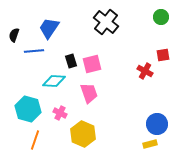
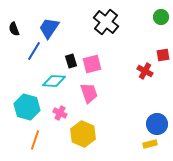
black semicircle: moved 6 px up; rotated 40 degrees counterclockwise
blue line: rotated 54 degrees counterclockwise
cyan hexagon: moved 1 px left, 2 px up
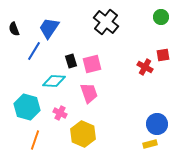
red cross: moved 4 px up
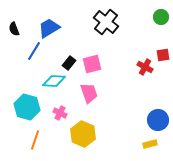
blue trapezoid: rotated 25 degrees clockwise
black rectangle: moved 2 px left, 2 px down; rotated 56 degrees clockwise
blue circle: moved 1 px right, 4 px up
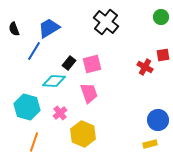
pink cross: rotated 24 degrees clockwise
orange line: moved 1 px left, 2 px down
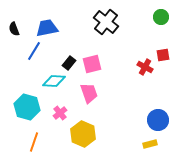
blue trapezoid: moved 2 px left; rotated 20 degrees clockwise
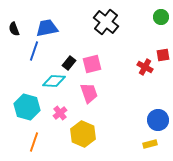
blue line: rotated 12 degrees counterclockwise
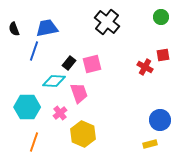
black cross: moved 1 px right
pink trapezoid: moved 10 px left
cyan hexagon: rotated 15 degrees counterclockwise
blue circle: moved 2 px right
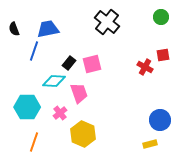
blue trapezoid: moved 1 px right, 1 px down
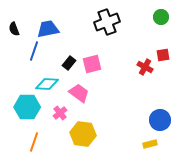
black cross: rotated 30 degrees clockwise
cyan diamond: moved 7 px left, 3 px down
pink trapezoid: rotated 35 degrees counterclockwise
yellow hexagon: rotated 15 degrees counterclockwise
